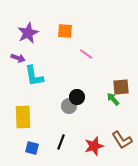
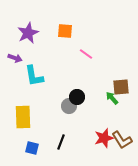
purple arrow: moved 3 px left
green arrow: moved 1 px left, 1 px up
red star: moved 10 px right, 8 px up
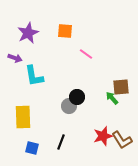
red star: moved 1 px left, 2 px up
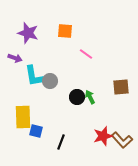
purple star: rotated 30 degrees counterclockwise
green arrow: moved 22 px left, 1 px up; rotated 16 degrees clockwise
gray circle: moved 19 px left, 25 px up
brown L-shape: rotated 10 degrees counterclockwise
blue square: moved 4 px right, 17 px up
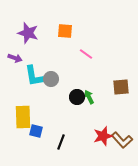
gray circle: moved 1 px right, 2 px up
green arrow: moved 1 px left
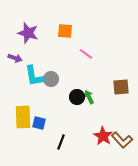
blue square: moved 3 px right, 8 px up
red star: rotated 24 degrees counterclockwise
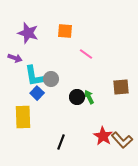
blue square: moved 2 px left, 30 px up; rotated 32 degrees clockwise
